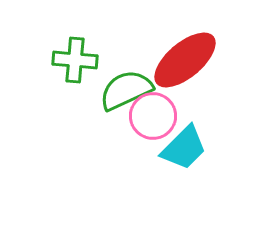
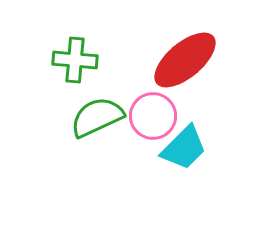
green semicircle: moved 29 px left, 27 px down
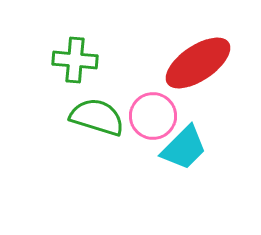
red ellipse: moved 13 px right, 3 px down; rotated 6 degrees clockwise
green semicircle: rotated 42 degrees clockwise
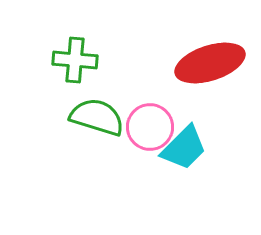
red ellipse: moved 12 px right; rotated 16 degrees clockwise
pink circle: moved 3 px left, 11 px down
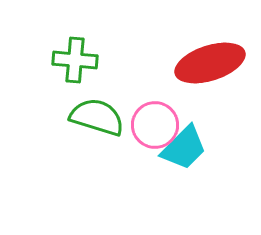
pink circle: moved 5 px right, 2 px up
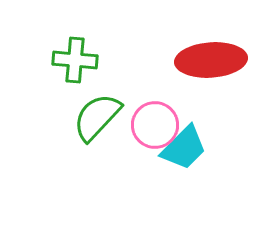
red ellipse: moved 1 px right, 3 px up; rotated 14 degrees clockwise
green semicircle: rotated 64 degrees counterclockwise
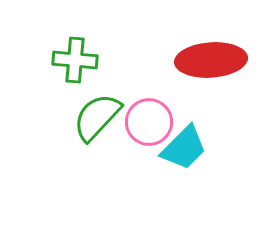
pink circle: moved 6 px left, 3 px up
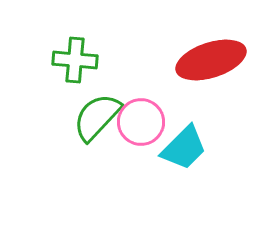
red ellipse: rotated 14 degrees counterclockwise
pink circle: moved 8 px left
